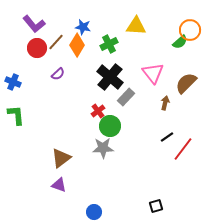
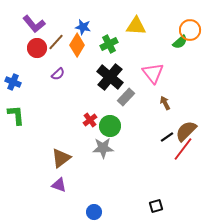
brown semicircle: moved 48 px down
brown arrow: rotated 40 degrees counterclockwise
red cross: moved 8 px left, 9 px down
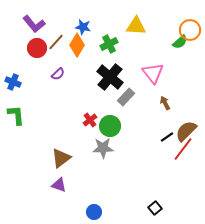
black square: moved 1 px left, 2 px down; rotated 24 degrees counterclockwise
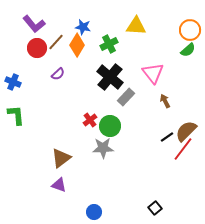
green semicircle: moved 8 px right, 8 px down
brown arrow: moved 2 px up
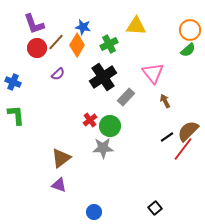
purple L-shape: rotated 20 degrees clockwise
black cross: moved 7 px left; rotated 16 degrees clockwise
brown semicircle: moved 2 px right
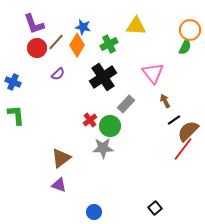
green semicircle: moved 3 px left, 3 px up; rotated 21 degrees counterclockwise
gray rectangle: moved 7 px down
black line: moved 7 px right, 17 px up
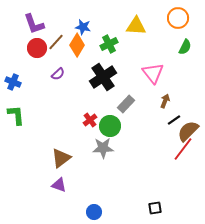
orange circle: moved 12 px left, 12 px up
brown arrow: rotated 48 degrees clockwise
black square: rotated 32 degrees clockwise
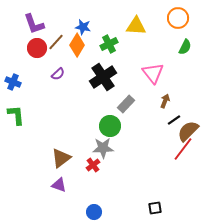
red cross: moved 3 px right, 45 px down
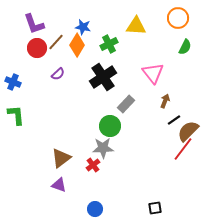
blue circle: moved 1 px right, 3 px up
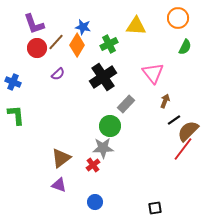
blue circle: moved 7 px up
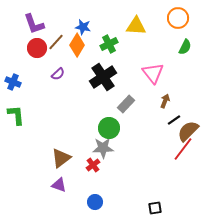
green circle: moved 1 px left, 2 px down
